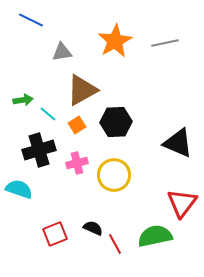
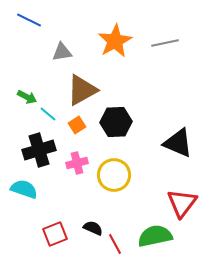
blue line: moved 2 px left
green arrow: moved 4 px right, 3 px up; rotated 36 degrees clockwise
cyan semicircle: moved 5 px right
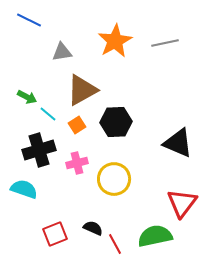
yellow circle: moved 4 px down
